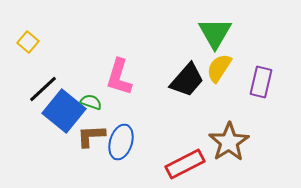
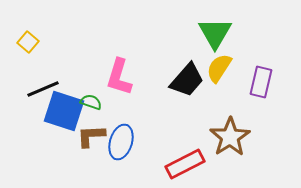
black line: rotated 20 degrees clockwise
blue square: rotated 21 degrees counterclockwise
brown star: moved 1 px right, 5 px up
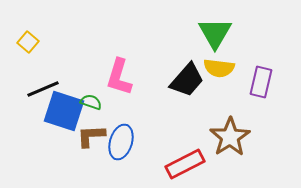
yellow semicircle: rotated 116 degrees counterclockwise
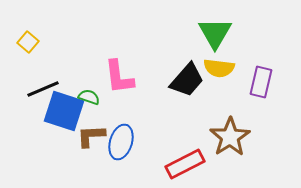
pink L-shape: rotated 24 degrees counterclockwise
green semicircle: moved 2 px left, 5 px up
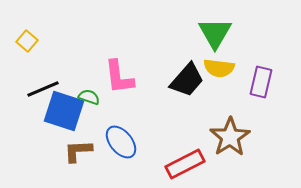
yellow square: moved 1 px left, 1 px up
brown L-shape: moved 13 px left, 15 px down
blue ellipse: rotated 56 degrees counterclockwise
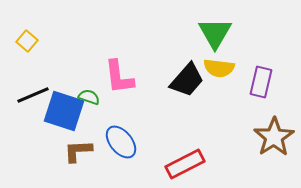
black line: moved 10 px left, 6 px down
brown star: moved 44 px right
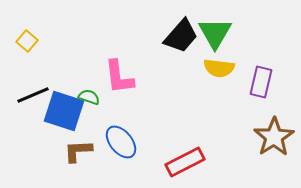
black trapezoid: moved 6 px left, 44 px up
red rectangle: moved 2 px up
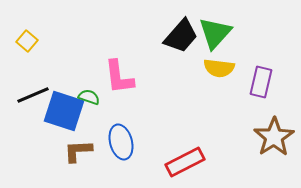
green triangle: rotated 12 degrees clockwise
blue ellipse: rotated 24 degrees clockwise
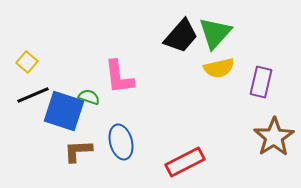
yellow square: moved 21 px down
yellow semicircle: rotated 20 degrees counterclockwise
